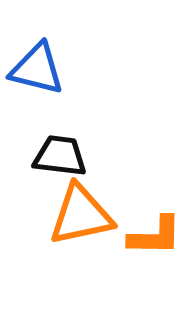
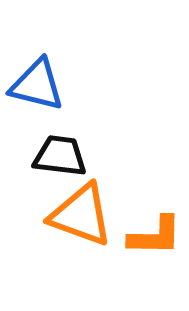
blue triangle: moved 16 px down
orange triangle: rotated 32 degrees clockwise
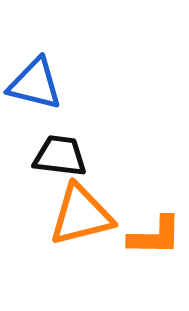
blue triangle: moved 2 px left, 1 px up
orange triangle: rotated 34 degrees counterclockwise
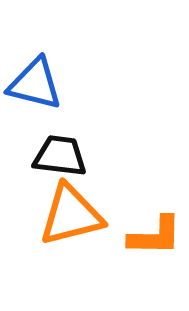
orange triangle: moved 10 px left
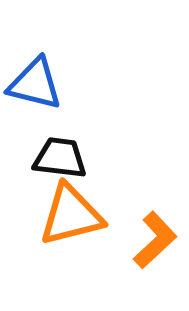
black trapezoid: moved 2 px down
orange L-shape: moved 4 px down; rotated 44 degrees counterclockwise
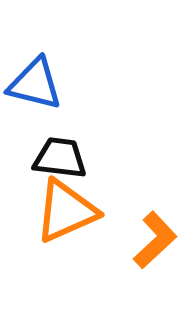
orange triangle: moved 5 px left, 4 px up; rotated 10 degrees counterclockwise
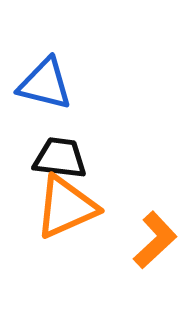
blue triangle: moved 10 px right
orange triangle: moved 4 px up
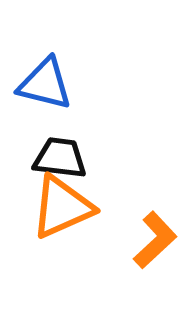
orange triangle: moved 4 px left
